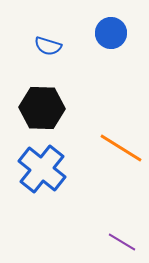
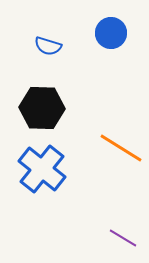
purple line: moved 1 px right, 4 px up
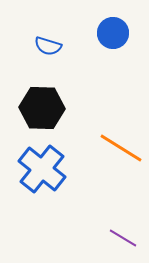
blue circle: moved 2 px right
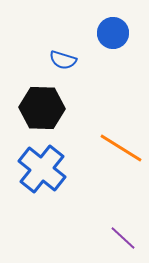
blue semicircle: moved 15 px right, 14 px down
purple line: rotated 12 degrees clockwise
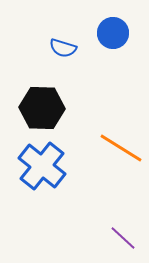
blue semicircle: moved 12 px up
blue cross: moved 3 px up
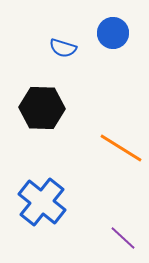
blue cross: moved 36 px down
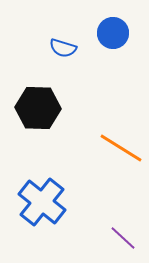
black hexagon: moved 4 px left
